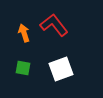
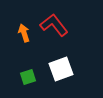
green square: moved 5 px right, 9 px down; rotated 28 degrees counterclockwise
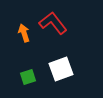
red L-shape: moved 1 px left, 2 px up
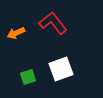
orange arrow: moved 8 px left; rotated 96 degrees counterclockwise
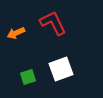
red L-shape: rotated 12 degrees clockwise
